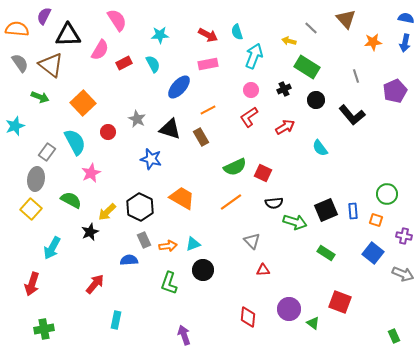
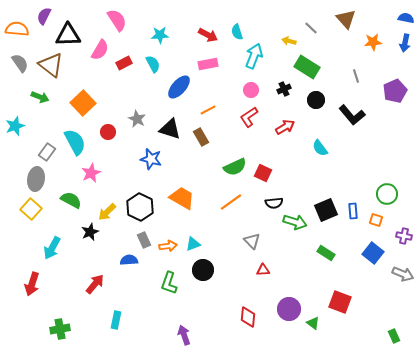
green cross at (44, 329): moved 16 px right
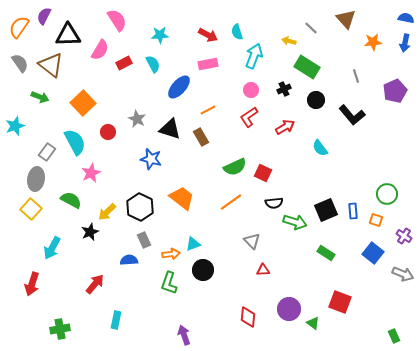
orange semicircle at (17, 29): moved 2 px right, 2 px up; rotated 60 degrees counterclockwise
orange trapezoid at (182, 198): rotated 8 degrees clockwise
purple cross at (404, 236): rotated 21 degrees clockwise
orange arrow at (168, 246): moved 3 px right, 8 px down
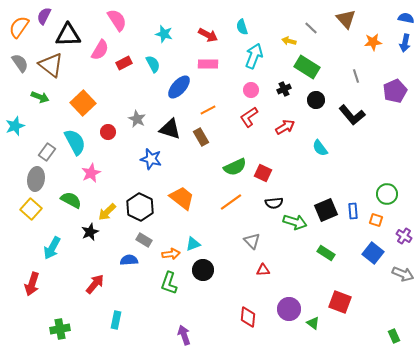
cyan semicircle at (237, 32): moved 5 px right, 5 px up
cyan star at (160, 35): moved 4 px right, 1 px up; rotated 18 degrees clockwise
pink rectangle at (208, 64): rotated 12 degrees clockwise
gray rectangle at (144, 240): rotated 35 degrees counterclockwise
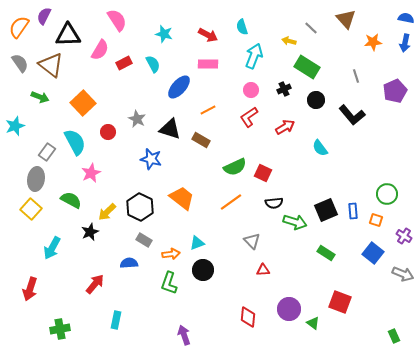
brown rectangle at (201, 137): moved 3 px down; rotated 30 degrees counterclockwise
cyan triangle at (193, 244): moved 4 px right, 1 px up
blue semicircle at (129, 260): moved 3 px down
red arrow at (32, 284): moved 2 px left, 5 px down
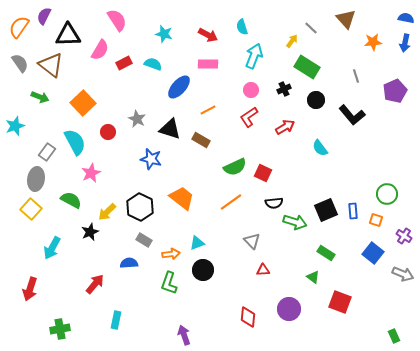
yellow arrow at (289, 41): moved 3 px right; rotated 112 degrees clockwise
cyan semicircle at (153, 64): rotated 42 degrees counterclockwise
green triangle at (313, 323): moved 46 px up
